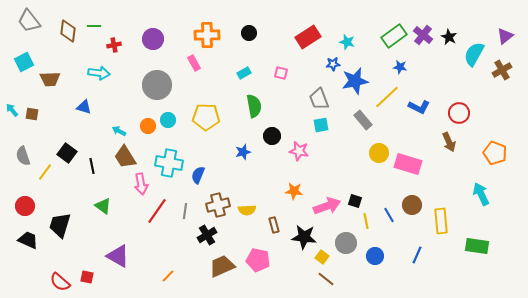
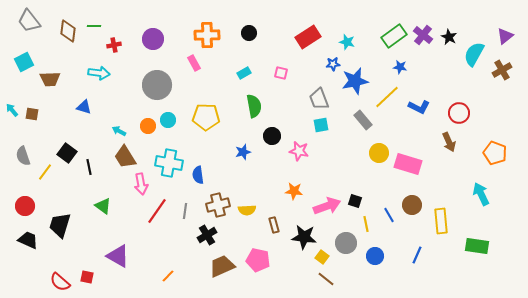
black line at (92, 166): moved 3 px left, 1 px down
blue semicircle at (198, 175): rotated 30 degrees counterclockwise
yellow line at (366, 221): moved 3 px down
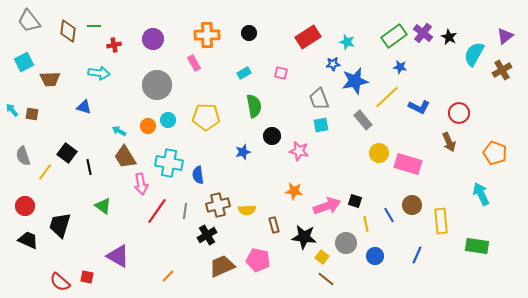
purple cross at (423, 35): moved 2 px up
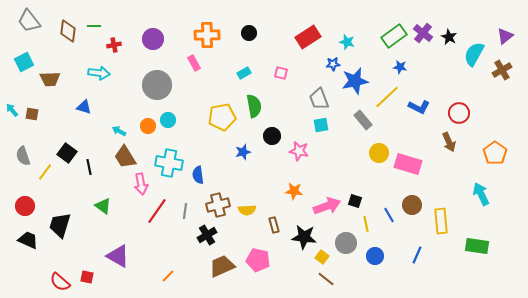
yellow pentagon at (206, 117): moved 16 px right; rotated 12 degrees counterclockwise
orange pentagon at (495, 153): rotated 15 degrees clockwise
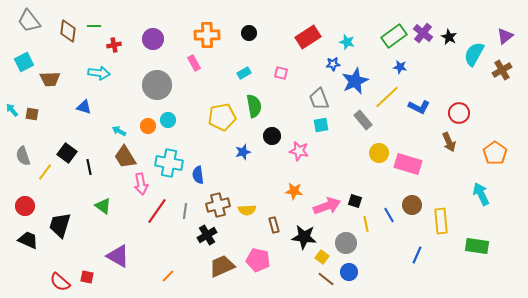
blue star at (355, 81): rotated 12 degrees counterclockwise
blue circle at (375, 256): moved 26 px left, 16 px down
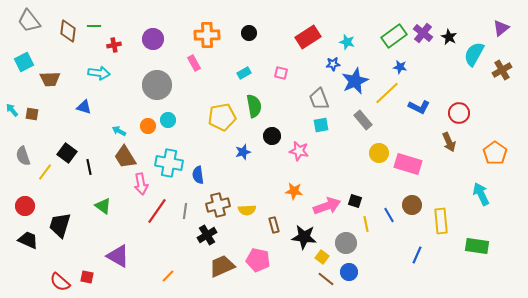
purple triangle at (505, 36): moved 4 px left, 8 px up
yellow line at (387, 97): moved 4 px up
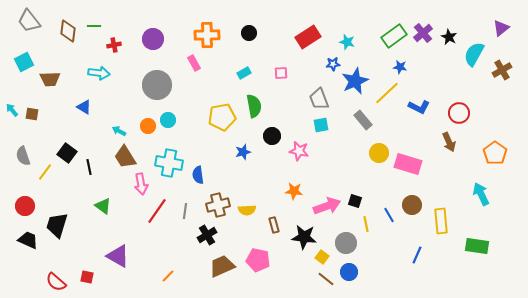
purple cross at (423, 33): rotated 12 degrees clockwise
pink square at (281, 73): rotated 16 degrees counterclockwise
blue triangle at (84, 107): rotated 14 degrees clockwise
black trapezoid at (60, 225): moved 3 px left
red semicircle at (60, 282): moved 4 px left
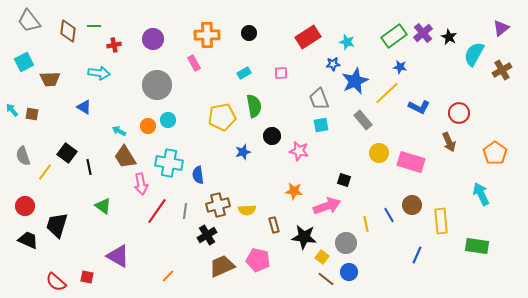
pink rectangle at (408, 164): moved 3 px right, 2 px up
black square at (355, 201): moved 11 px left, 21 px up
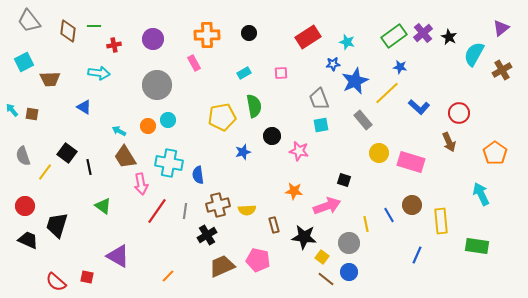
blue L-shape at (419, 107): rotated 15 degrees clockwise
gray circle at (346, 243): moved 3 px right
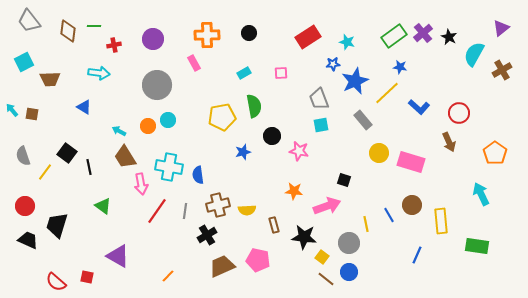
cyan cross at (169, 163): moved 4 px down
